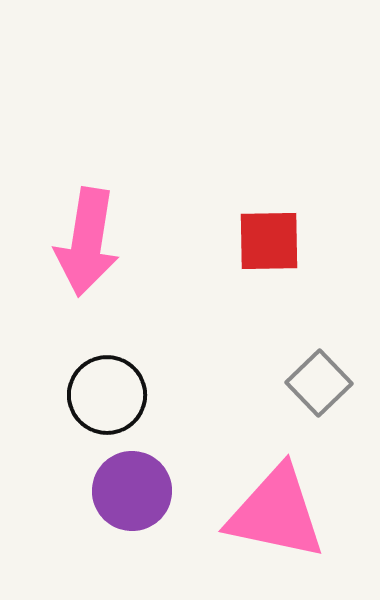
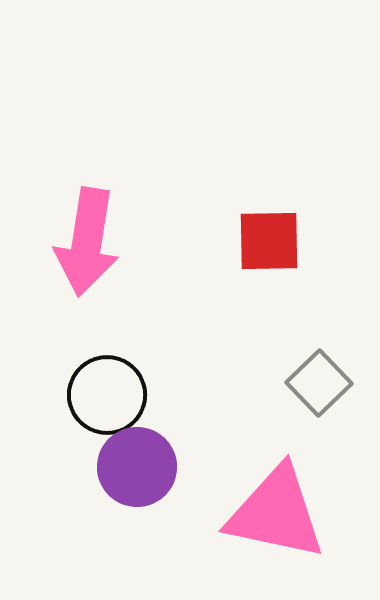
purple circle: moved 5 px right, 24 px up
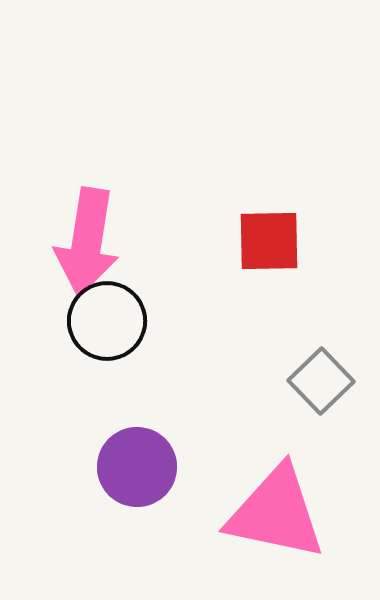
gray square: moved 2 px right, 2 px up
black circle: moved 74 px up
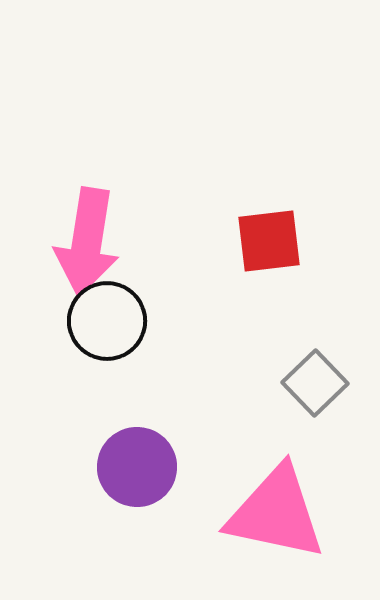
red square: rotated 6 degrees counterclockwise
gray square: moved 6 px left, 2 px down
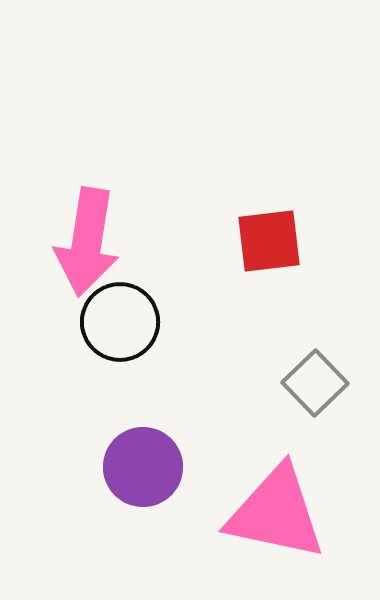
black circle: moved 13 px right, 1 px down
purple circle: moved 6 px right
